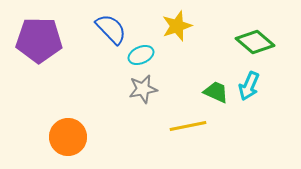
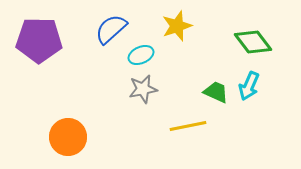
blue semicircle: rotated 88 degrees counterclockwise
green diamond: moved 2 px left; rotated 12 degrees clockwise
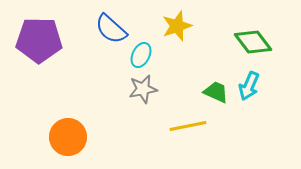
blue semicircle: rotated 96 degrees counterclockwise
cyan ellipse: rotated 40 degrees counterclockwise
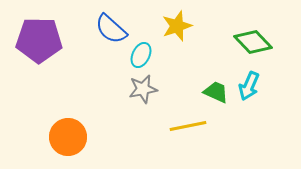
green diamond: rotated 6 degrees counterclockwise
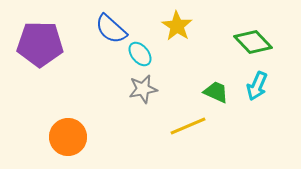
yellow star: rotated 20 degrees counterclockwise
purple pentagon: moved 1 px right, 4 px down
cyan ellipse: moved 1 px left, 1 px up; rotated 65 degrees counterclockwise
cyan arrow: moved 8 px right
yellow line: rotated 12 degrees counterclockwise
